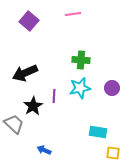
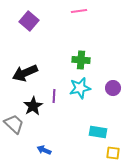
pink line: moved 6 px right, 3 px up
purple circle: moved 1 px right
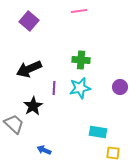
black arrow: moved 4 px right, 4 px up
purple circle: moved 7 px right, 1 px up
purple line: moved 8 px up
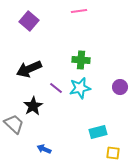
purple line: moved 2 px right; rotated 56 degrees counterclockwise
cyan rectangle: rotated 24 degrees counterclockwise
blue arrow: moved 1 px up
